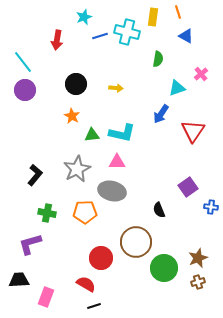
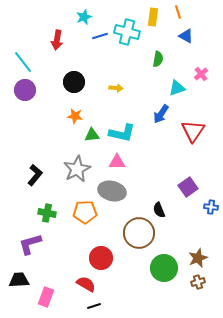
black circle: moved 2 px left, 2 px up
orange star: moved 3 px right; rotated 21 degrees counterclockwise
brown circle: moved 3 px right, 9 px up
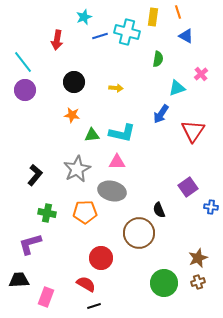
orange star: moved 3 px left, 1 px up
green circle: moved 15 px down
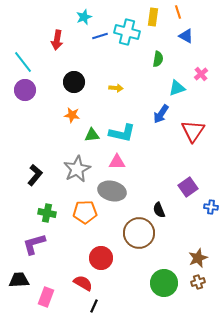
purple L-shape: moved 4 px right
red semicircle: moved 3 px left, 1 px up
black line: rotated 48 degrees counterclockwise
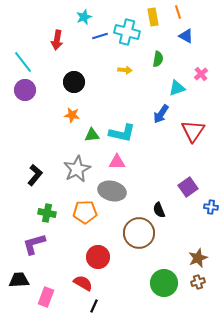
yellow rectangle: rotated 18 degrees counterclockwise
yellow arrow: moved 9 px right, 18 px up
red circle: moved 3 px left, 1 px up
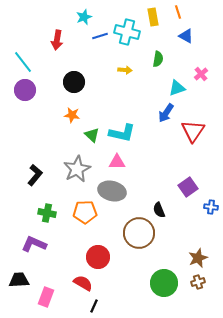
blue arrow: moved 5 px right, 1 px up
green triangle: rotated 49 degrees clockwise
purple L-shape: rotated 40 degrees clockwise
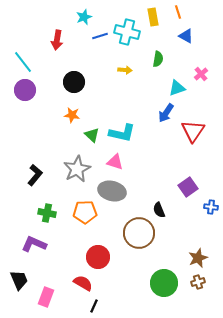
pink triangle: moved 2 px left; rotated 18 degrees clockwise
black trapezoid: rotated 70 degrees clockwise
